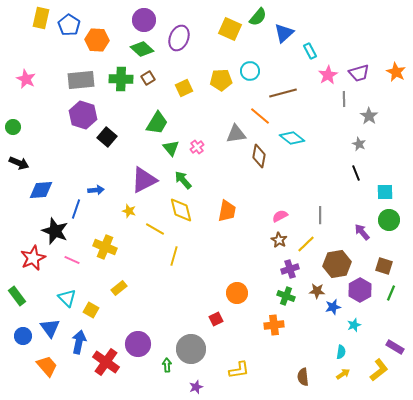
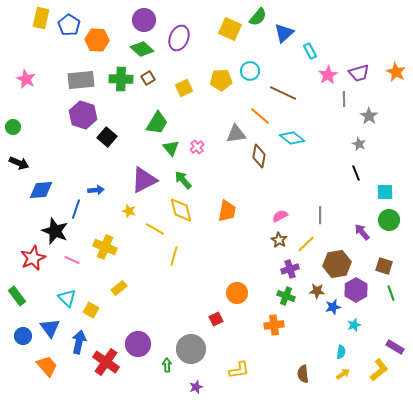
brown line at (283, 93): rotated 40 degrees clockwise
purple hexagon at (360, 290): moved 4 px left
green line at (391, 293): rotated 42 degrees counterclockwise
brown semicircle at (303, 377): moved 3 px up
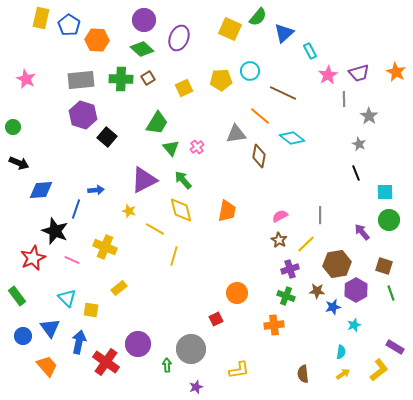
yellow square at (91, 310): rotated 21 degrees counterclockwise
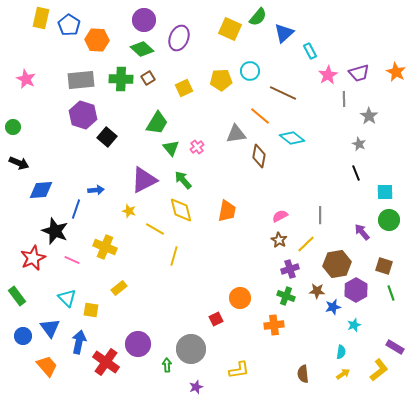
orange circle at (237, 293): moved 3 px right, 5 px down
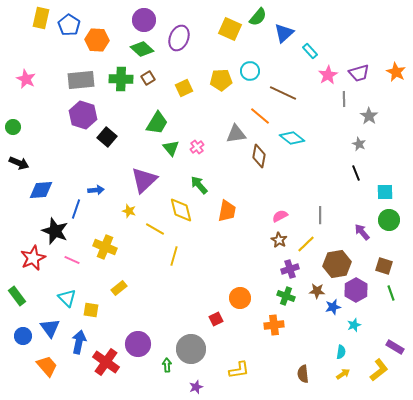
cyan rectangle at (310, 51): rotated 14 degrees counterclockwise
purple triangle at (144, 180): rotated 16 degrees counterclockwise
green arrow at (183, 180): moved 16 px right, 5 px down
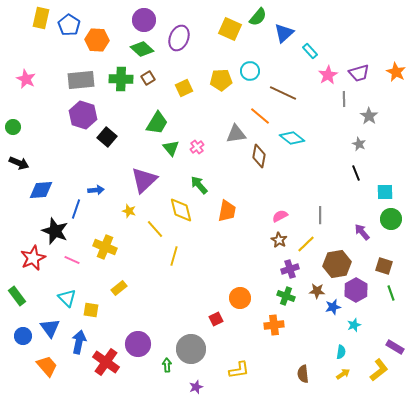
green circle at (389, 220): moved 2 px right, 1 px up
yellow line at (155, 229): rotated 18 degrees clockwise
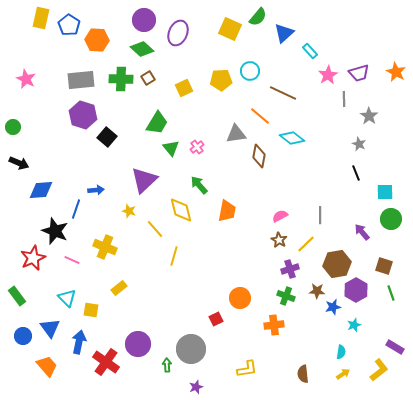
purple ellipse at (179, 38): moved 1 px left, 5 px up
yellow L-shape at (239, 370): moved 8 px right, 1 px up
